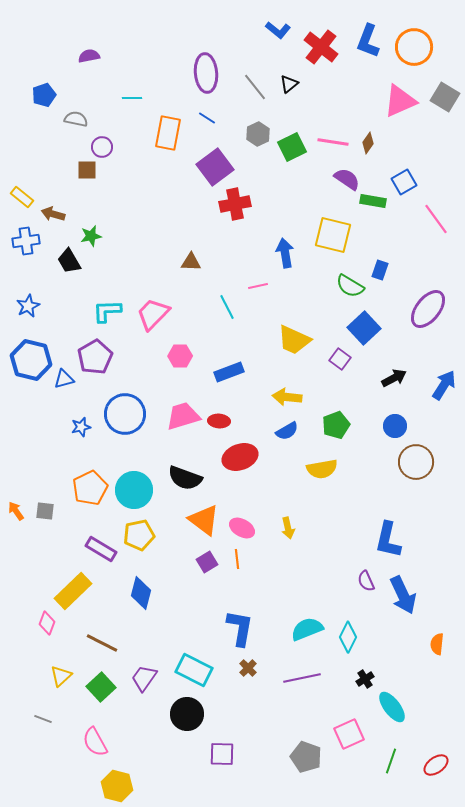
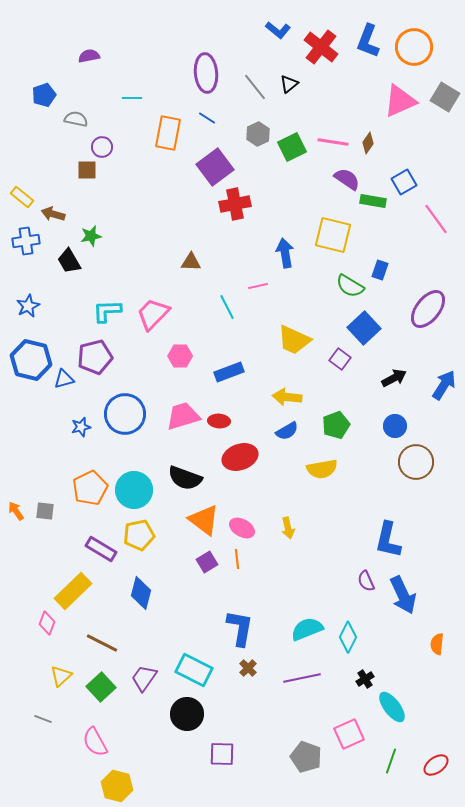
purple pentagon at (95, 357): rotated 16 degrees clockwise
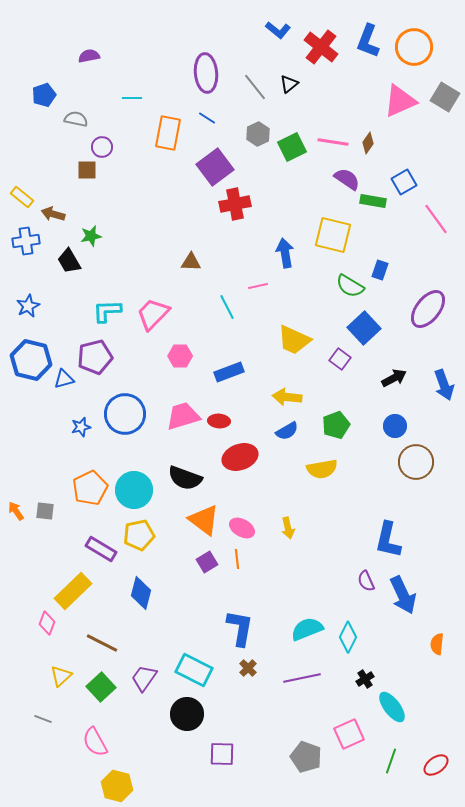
blue arrow at (444, 385): rotated 128 degrees clockwise
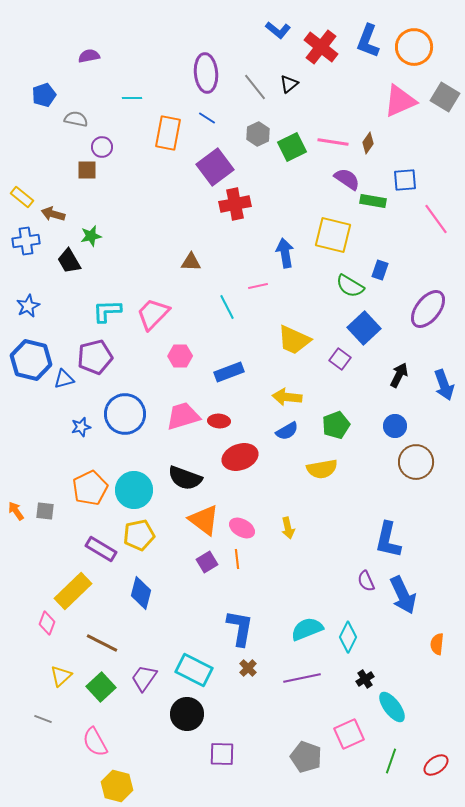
blue square at (404, 182): moved 1 px right, 2 px up; rotated 25 degrees clockwise
black arrow at (394, 378): moved 5 px right, 3 px up; rotated 35 degrees counterclockwise
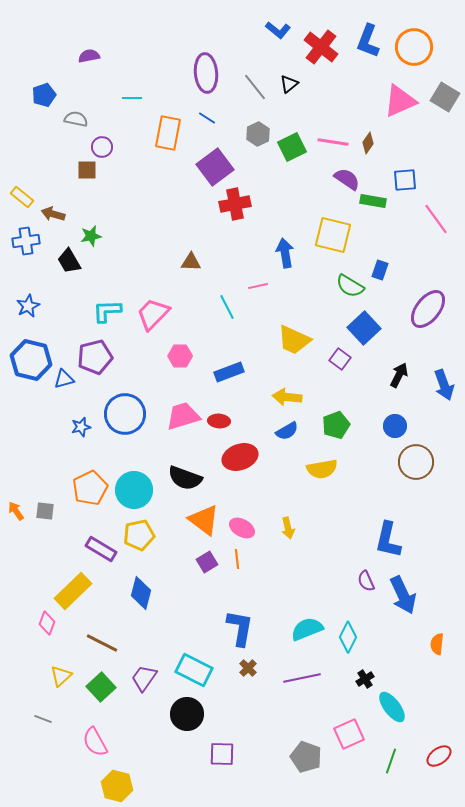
red ellipse at (436, 765): moved 3 px right, 9 px up
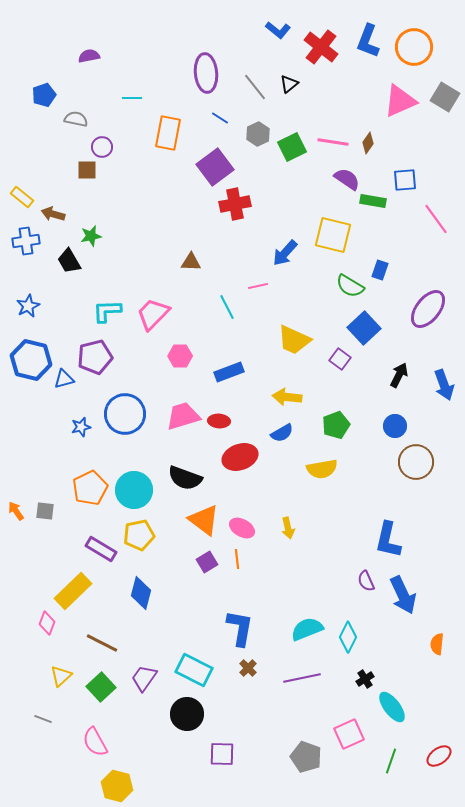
blue line at (207, 118): moved 13 px right
blue arrow at (285, 253): rotated 128 degrees counterclockwise
blue semicircle at (287, 431): moved 5 px left, 2 px down
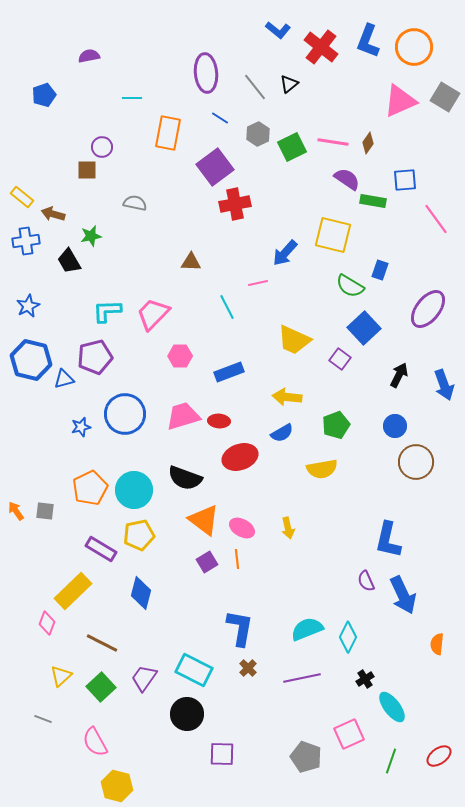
gray semicircle at (76, 119): moved 59 px right, 84 px down
pink line at (258, 286): moved 3 px up
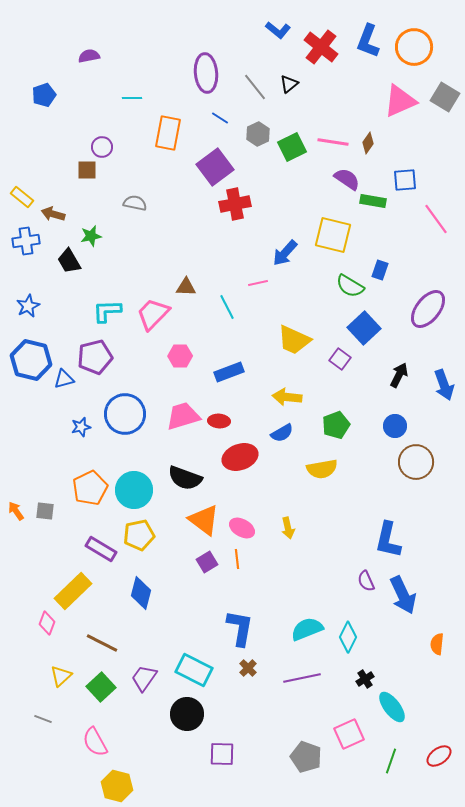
brown triangle at (191, 262): moved 5 px left, 25 px down
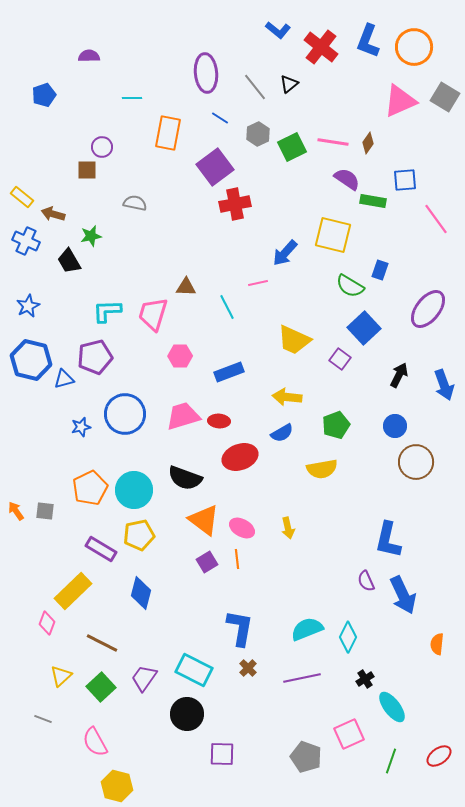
purple semicircle at (89, 56): rotated 10 degrees clockwise
blue cross at (26, 241): rotated 32 degrees clockwise
pink trapezoid at (153, 314): rotated 27 degrees counterclockwise
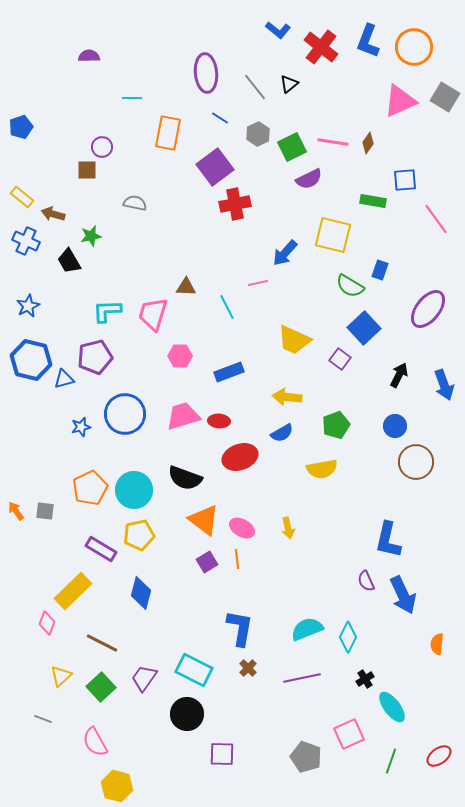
blue pentagon at (44, 95): moved 23 px left, 32 px down
purple semicircle at (347, 179): moved 38 px left; rotated 120 degrees clockwise
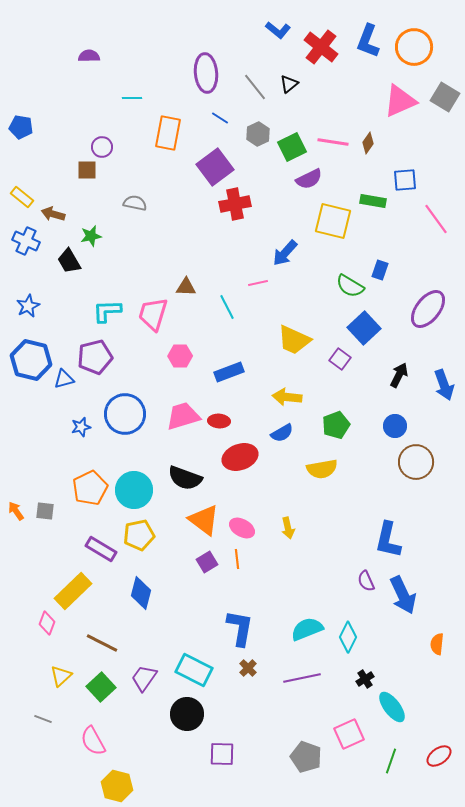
blue pentagon at (21, 127): rotated 30 degrees clockwise
yellow square at (333, 235): moved 14 px up
pink semicircle at (95, 742): moved 2 px left, 1 px up
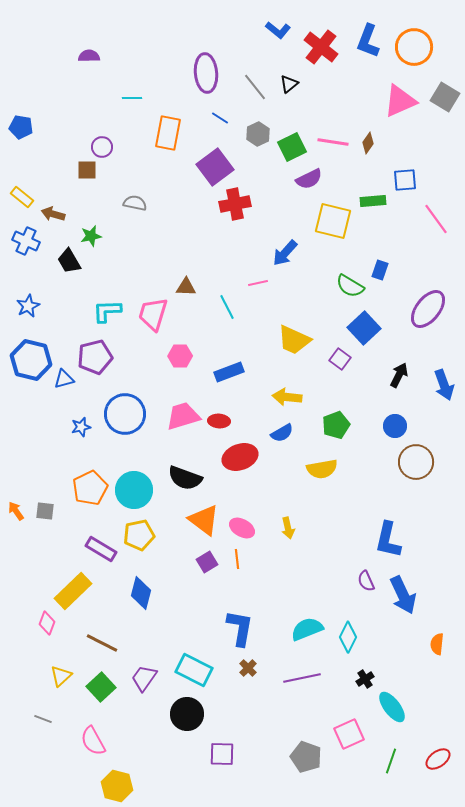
green rectangle at (373, 201): rotated 15 degrees counterclockwise
red ellipse at (439, 756): moved 1 px left, 3 px down
